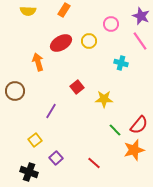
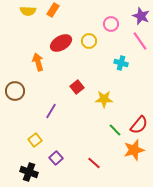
orange rectangle: moved 11 px left
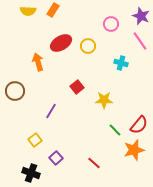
yellow circle: moved 1 px left, 5 px down
yellow star: moved 1 px down
black cross: moved 2 px right, 1 px down
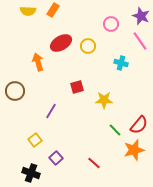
red square: rotated 24 degrees clockwise
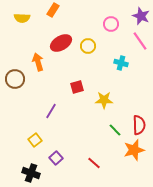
yellow semicircle: moved 6 px left, 7 px down
brown circle: moved 12 px up
red semicircle: rotated 42 degrees counterclockwise
